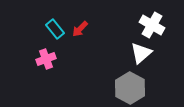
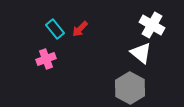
white triangle: rotated 40 degrees counterclockwise
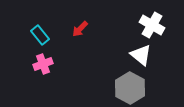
cyan rectangle: moved 15 px left, 6 px down
white triangle: moved 2 px down
pink cross: moved 3 px left, 5 px down
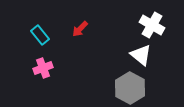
pink cross: moved 4 px down
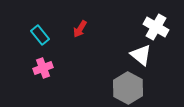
white cross: moved 4 px right, 2 px down
red arrow: rotated 12 degrees counterclockwise
gray hexagon: moved 2 px left
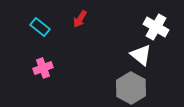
red arrow: moved 10 px up
cyan rectangle: moved 8 px up; rotated 12 degrees counterclockwise
gray hexagon: moved 3 px right
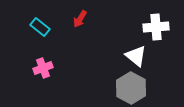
white cross: rotated 35 degrees counterclockwise
white triangle: moved 5 px left, 1 px down
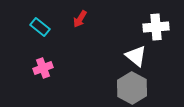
gray hexagon: moved 1 px right
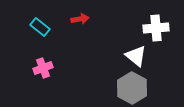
red arrow: rotated 132 degrees counterclockwise
white cross: moved 1 px down
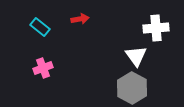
white triangle: rotated 15 degrees clockwise
